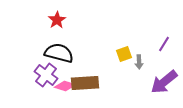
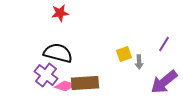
red star: moved 3 px right, 7 px up; rotated 24 degrees clockwise
black semicircle: moved 1 px left
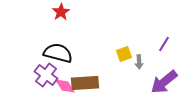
red star: moved 1 px right, 1 px up; rotated 24 degrees counterclockwise
pink diamond: rotated 40 degrees clockwise
